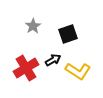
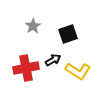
red cross: rotated 20 degrees clockwise
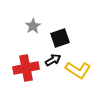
black square: moved 8 px left, 4 px down
yellow L-shape: moved 1 px up
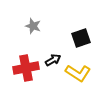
gray star: rotated 21 degrees counterclockwise
black square: moved 21 px right
yellow L-shape: moved 3 px down
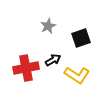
gray star: moved 15 px right; rotated 28 degrees clockwise
yellow L-shape: moved 1 px left, 2 px down
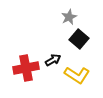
gray star: moved 21 px right, 9 px up
black square: moved 2 px left, 1 px down; rotated 30 degrees counterclockwise
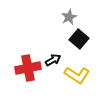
red cross: moved 2 px right
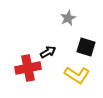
gray star: moved 1 px left, 1 px down
black square: moved 7 px right, 8 px down; rotated 24 degrees counterclockwise
black arrow: moved 5 px left, 8 px up
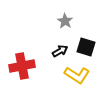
gray star: moved 3 px left, 3 px down; rotated 14 degrees counterclockwise
black arrow: moved 12 px right, 1 px up
red cross: moved 6 px left, 2 px up
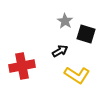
black square: moved 13 px up
